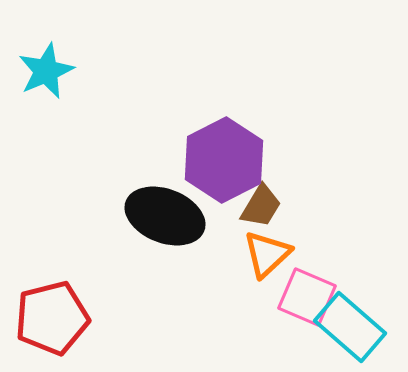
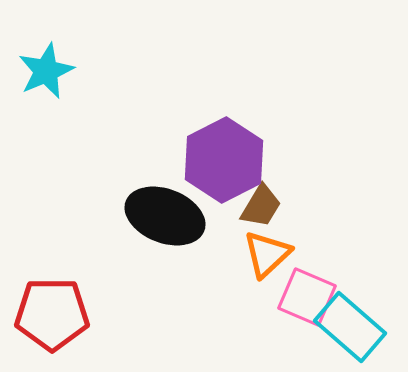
red pentagon: moved 4 px up; rotated 14 degrees clockwise
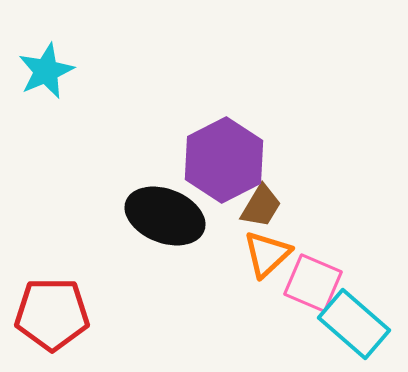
pink square: moved 6 px right, 14 px up
cyan rectangle: moved 4 px right, 3 px up
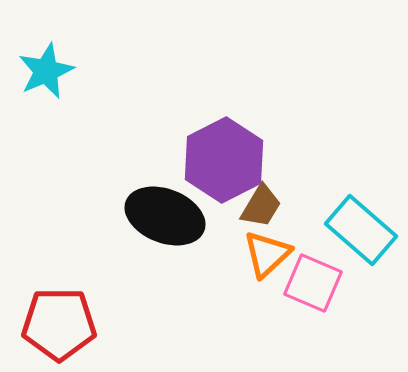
red pentagon: moved 7 px right, 10 px down
cyan rectangle: moved 7 px right, 94 px up
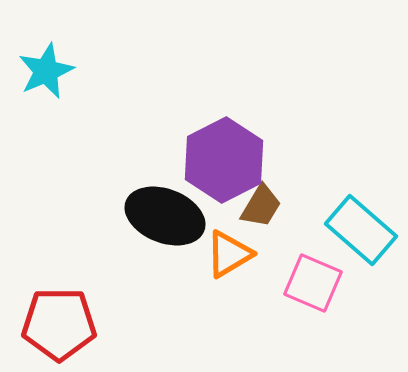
orange triangle: moved 38 px left; rotated 12 degrees clockwise
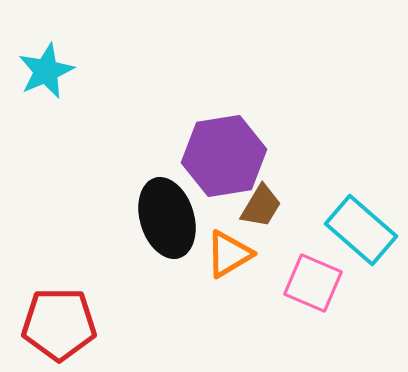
purple hexagon: moved 4 px up; rotated 18 degrees clockwise
black ellipse: moved 2 px right, 2 px down; rotated 52 degrees clockwise
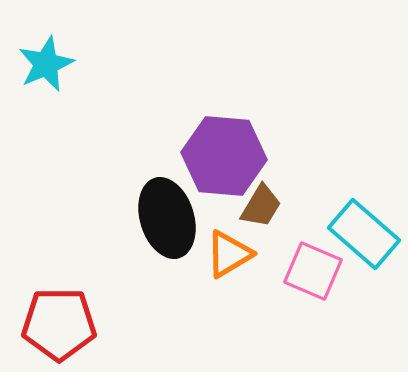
cyan star: moved 7 px up
purple hexagon: rotated 14 degrees clockwise
cyan rectangle: moved 3 px right, 4 px down
pink square: moved 12 px up
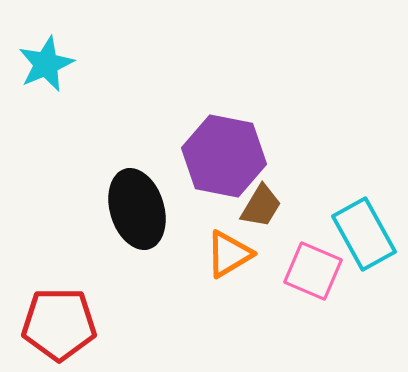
purple hexagon: rotated 6 degrees clockwise
black ellipse: moved 30 px left, 9 px up
cyan rectangle: rotated 20 degrees clockwise
